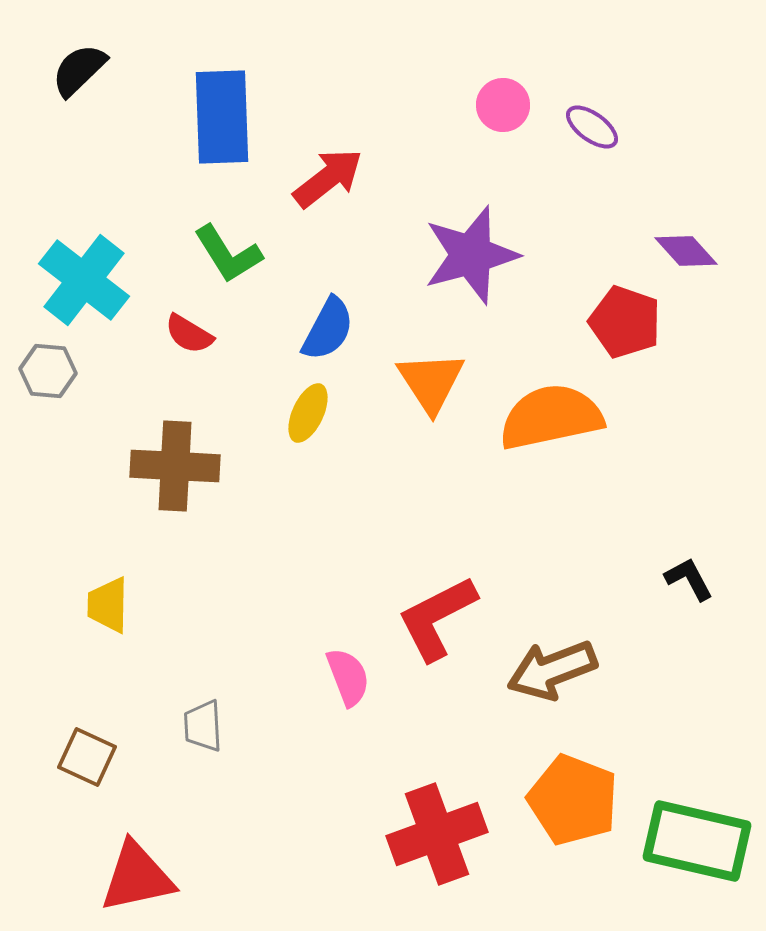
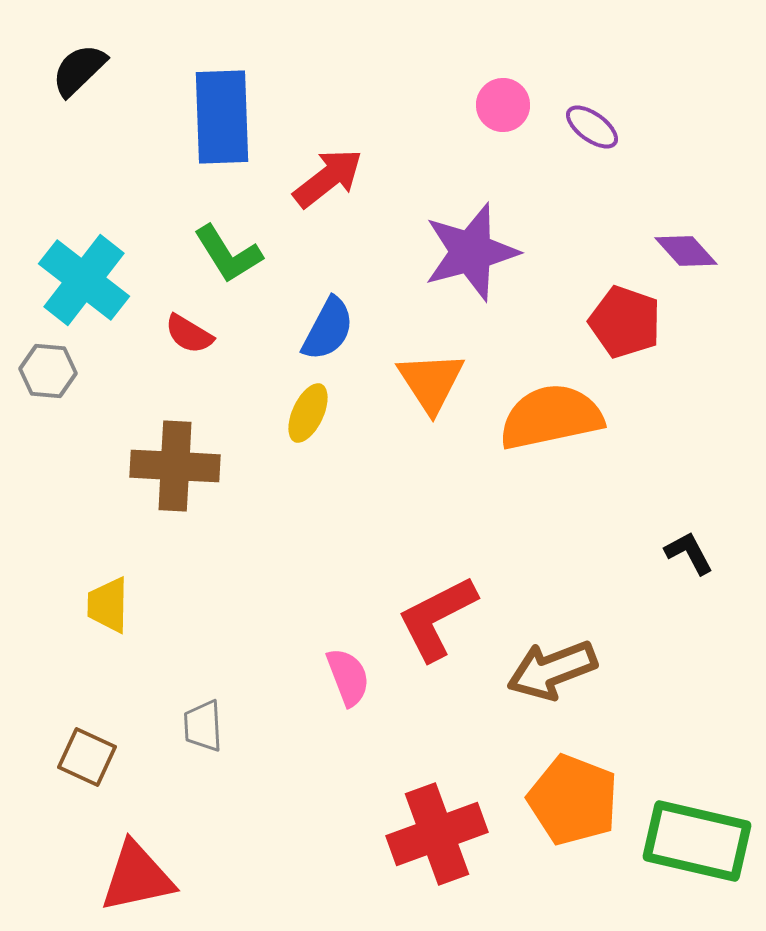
purple star: moved 3 px up
black L-shape: moved 26 px up
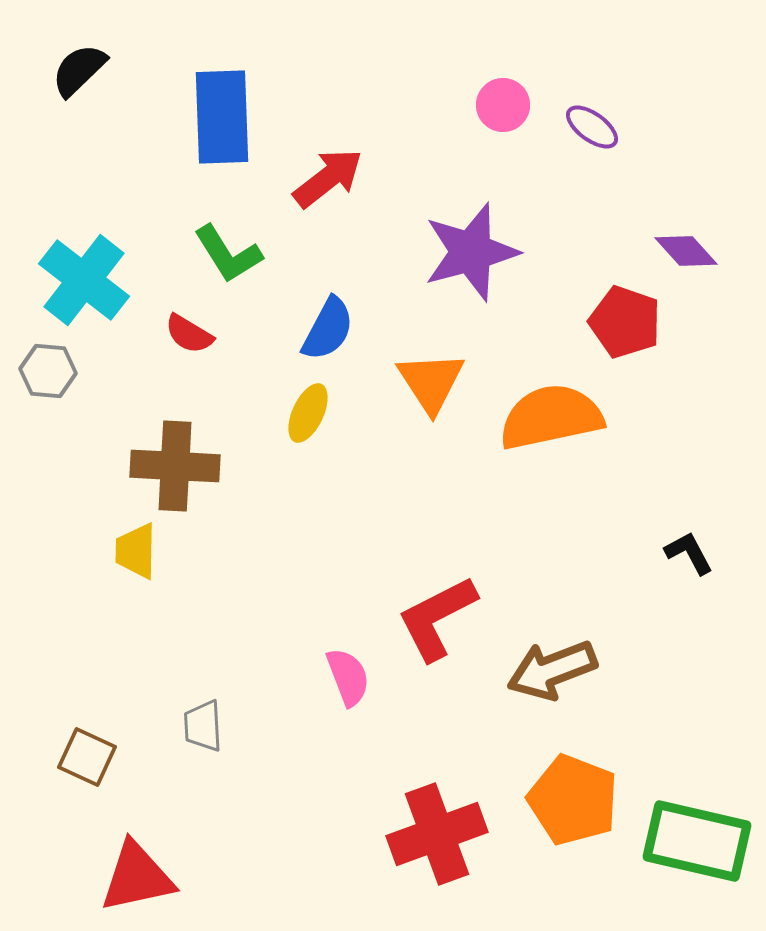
yellow trapezoid: moved 28 px right, 54 px up
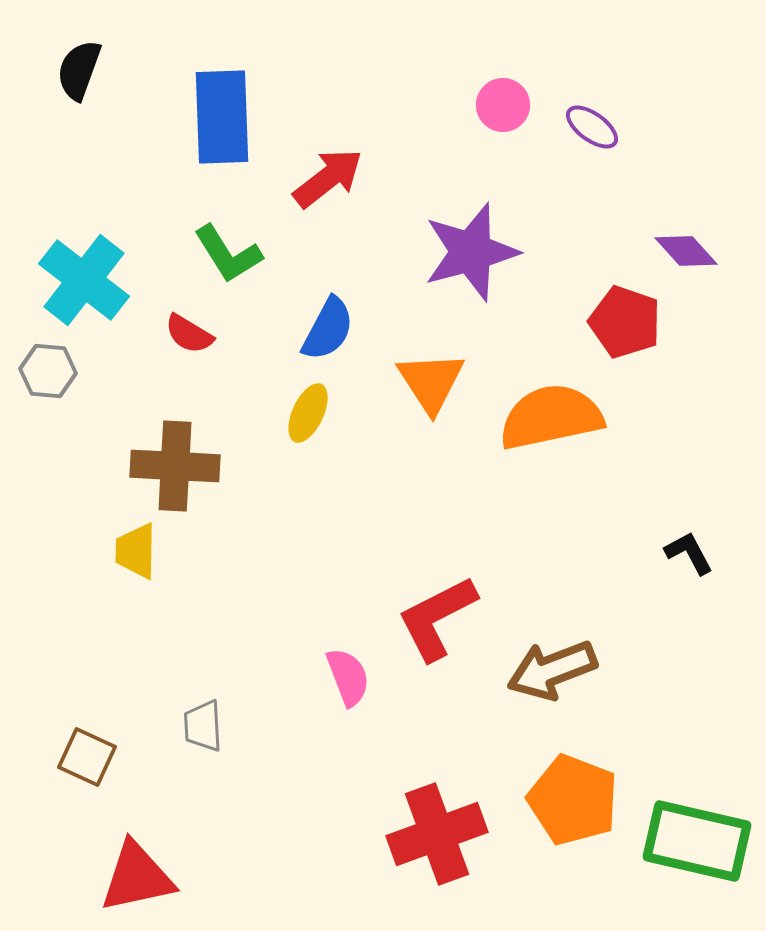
black semicircle: rotated 26 degrees counterclockwise
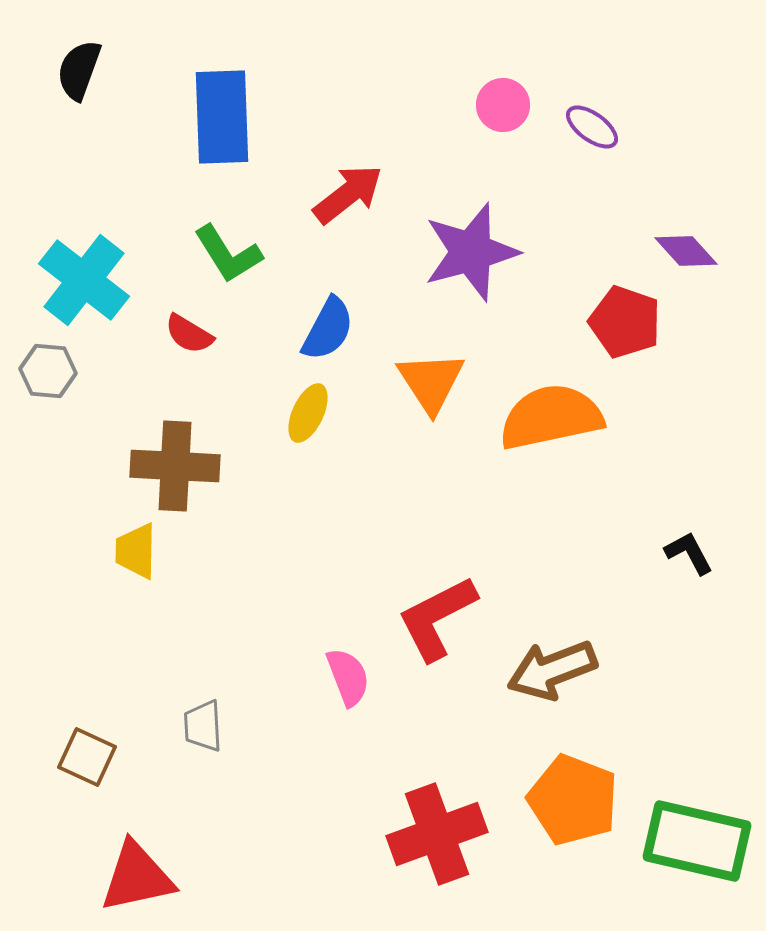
red arrow: moved 20 px right, 16 px down
